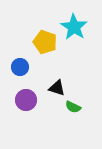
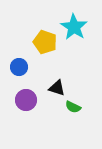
blue circle: moved 1 px left
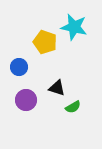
cyan star: rotated 20 degrees counterclockwise
green semicircle: rotated 56 degrees counterclockwise
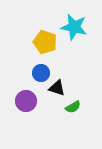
blue circle: moved 22 px right, 6 px down
purple circle: moved 1 px down
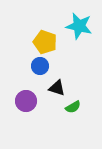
cyan star: moved 5 px right, 1 px up
blue circle: moved 1 px left, 7 px up
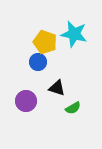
cyan star: moved 5 px left, 8 px down
blue circle: moved 2 px left, 4 px up
green semicircle: moved 1 px down
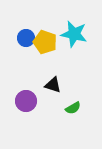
blue circle: moved 12 px left, 24 px up
black triangle: moved 4 px left, 3 px up
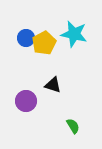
yellow pentagon: moved 1 px left, 1 px down; rotated 25 degrees clockwise
green semicircle: moved 18 px down; rotated 91 degrees counterclockwise
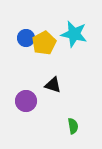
green semicircle: rotated 21 degrees clockwise
